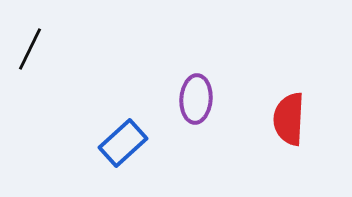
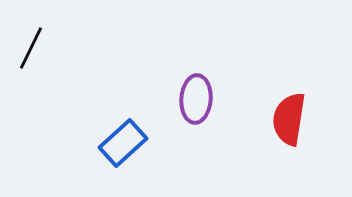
black line: moved 1 px right, 1 px up
red semicircle: rotated 6 degrees clockwise
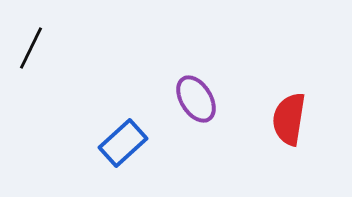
purple ellipse: rotated 36 degrees counterclockwise
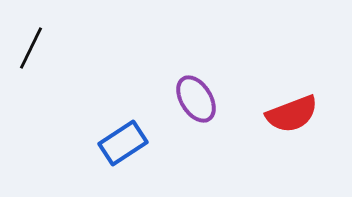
red semicircle: moved 3 px right, 5 px up; rotated 120 degrees counterclockwise
blue rectangle: rotated 9 degrees clockwise
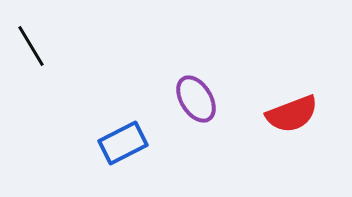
black line: moved 2 px up; rotated 57 degrees counterclockwise
blue rectangle: rotated 6 degrees clockwise
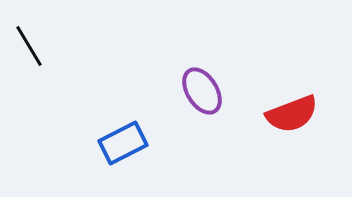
black line: moved 2 px left
purple ellipse: moved 6 px right, 8 px up
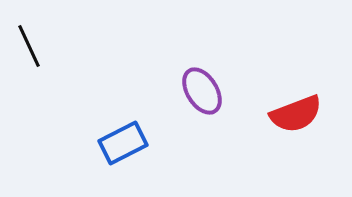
black line: rotated 6 degrees clockwise
red semicircle: moved 4 px right
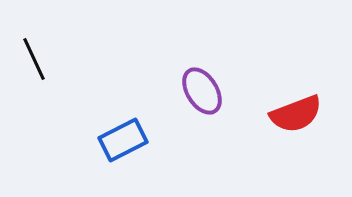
black line: moved 5 px right, 13 px down
blue rectangle: moved 3 px up
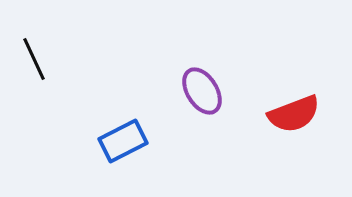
red semicircle: moved 2 px left
blue rectangle: moved 1 px down
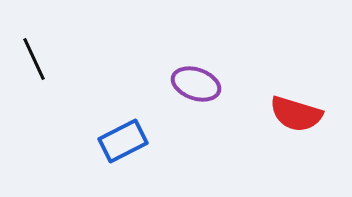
purple ellipse: moved 6 px left, 7 px up; rotated 39 degrees counterclockwise
red semicircle: moved 2 px right; rotated 38 degrees clockwise
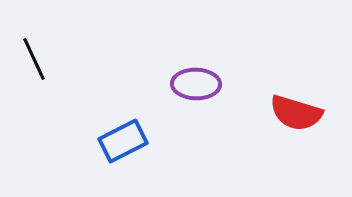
purple ellipse: rotated 18 degrees counterclockwise
red semicircle: moved 1 px up
